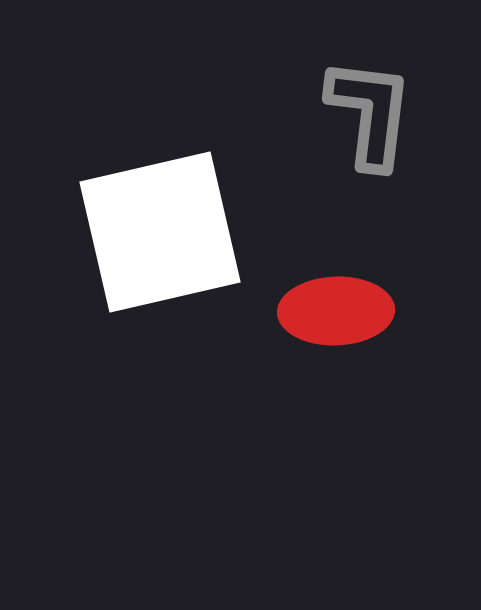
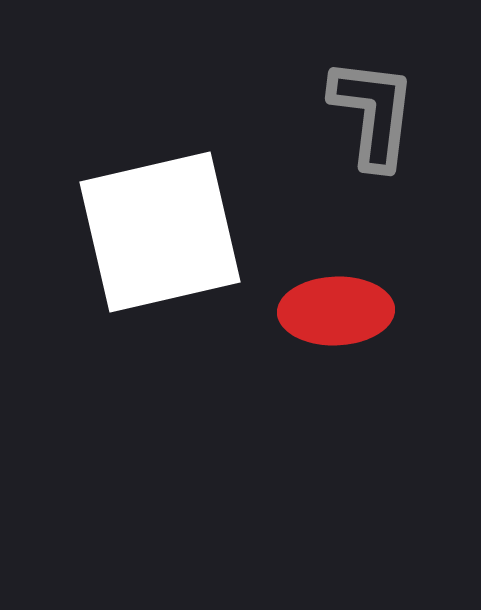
gray L-shape: moved 3 px right
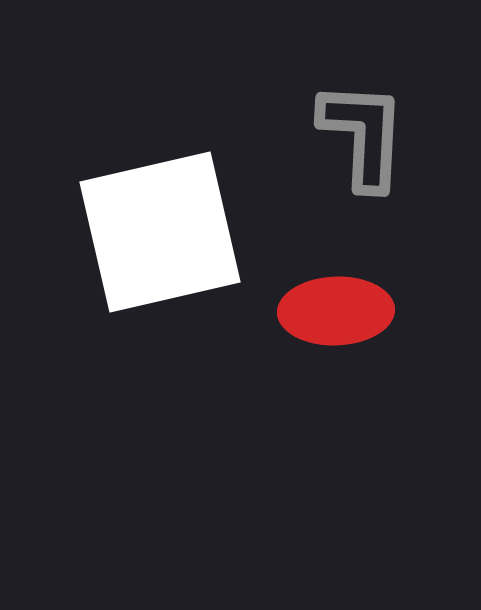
gray L-shape: moved 10 px left, 22 px down; rotated 4 degrees counterclockwise
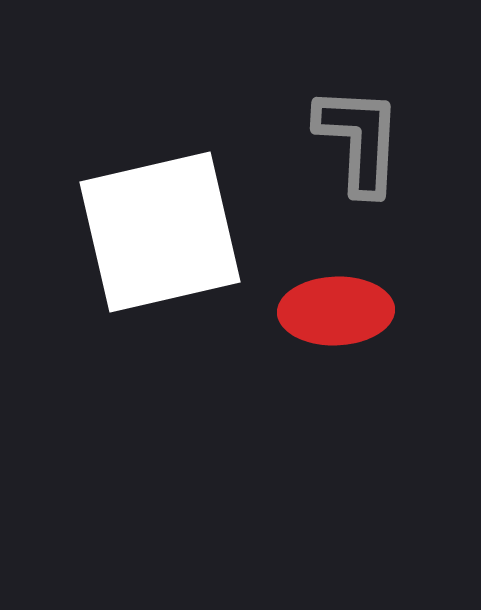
gray L-shape: moved 4 px left, 5 px down
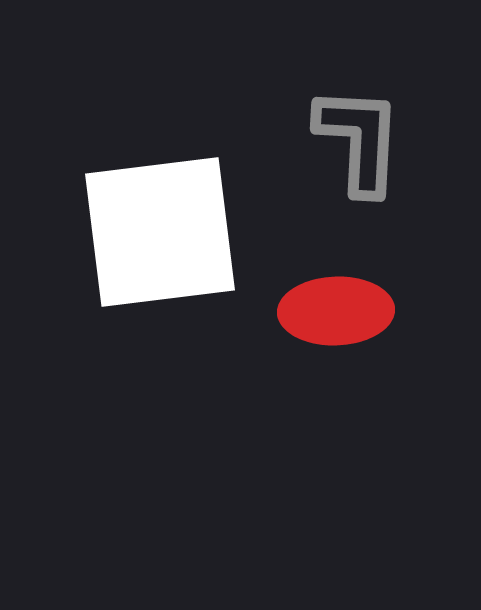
white square: rotated 6 degrees clockwise
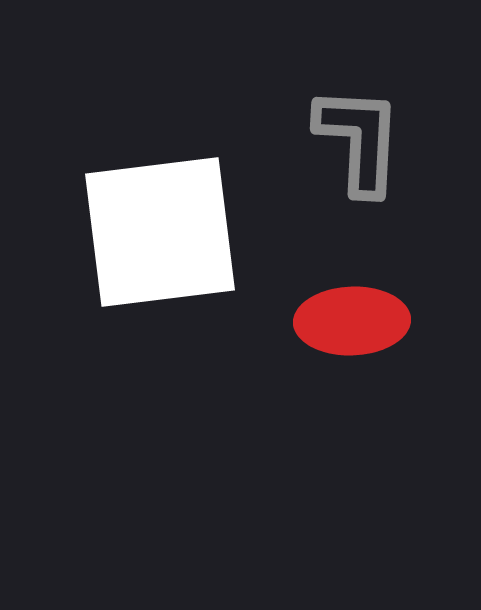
red ellipse: moved 16 px right, 10 px down
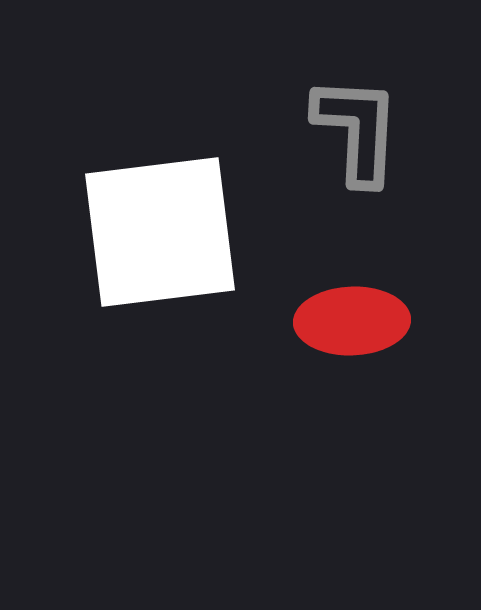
gray L-shape: moved 2 px left, 10 px up
